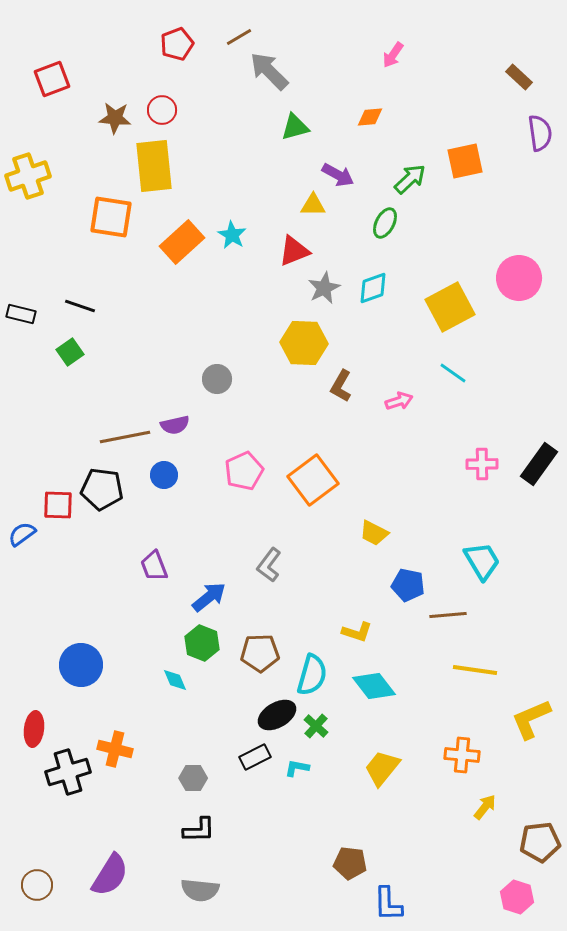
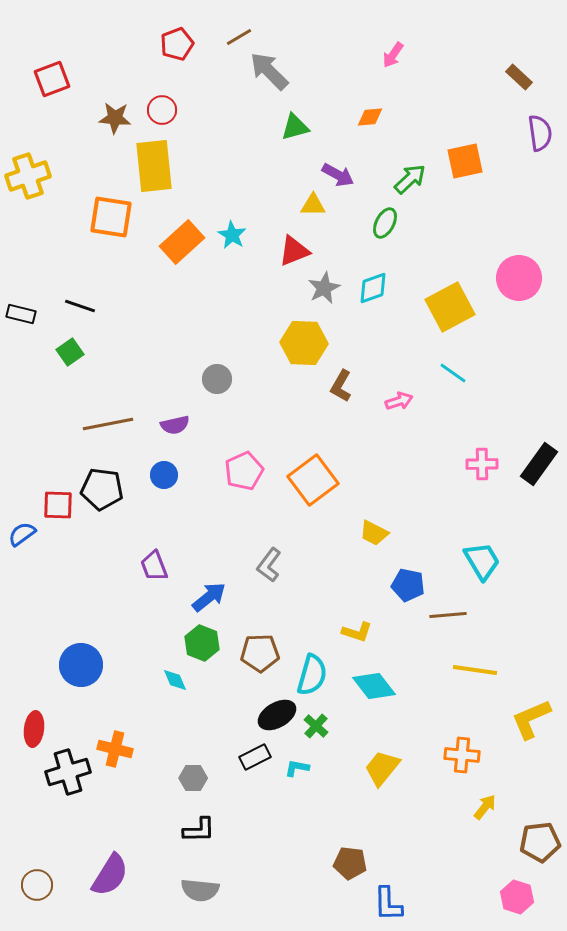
brown line at (125, 437): moved 17 px left, 13 px up
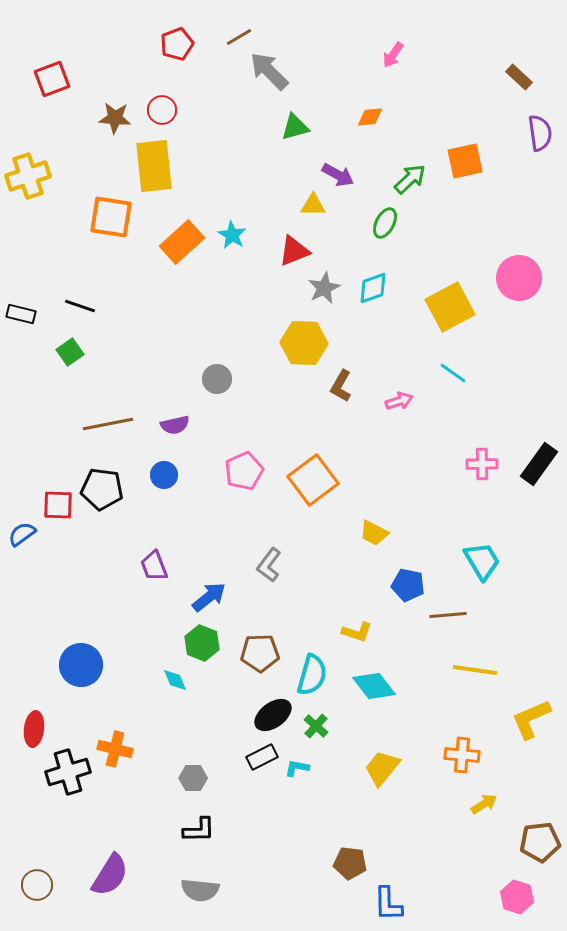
black ellipse at (277, 715): moved 4 px left; rotated 6 degrees counterclockwise
black rectangle at (255, 757): moved 7 px right
yellow arrow at (485, 807): moved 1 px left, 3 px up; rotated 20 degrees clockwise
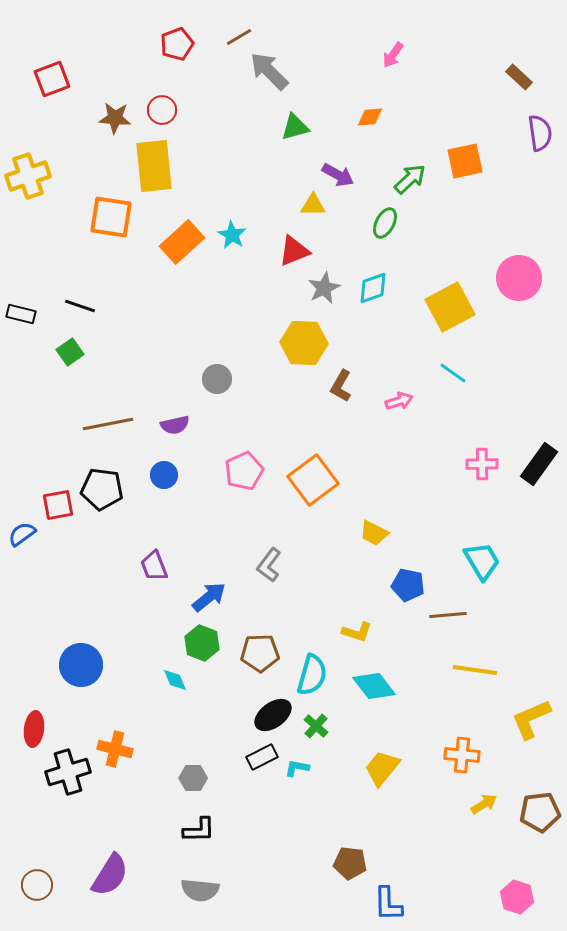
red square at (58, 505): rotated 12 degrees counterclockwise
brown pentagon at (540, 842): moved 30 px up
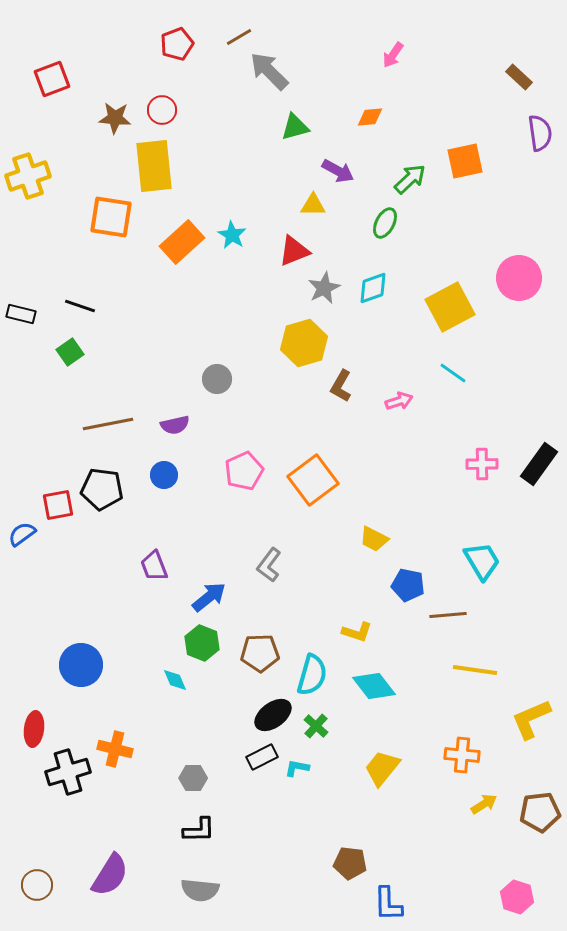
purple arrow at (338, 175): moved 4 px up
yellow hexagon at (304, 343): rotated 18 degrees counterclockwise
yellow trapezoid at (374, 533): moved 6 px down
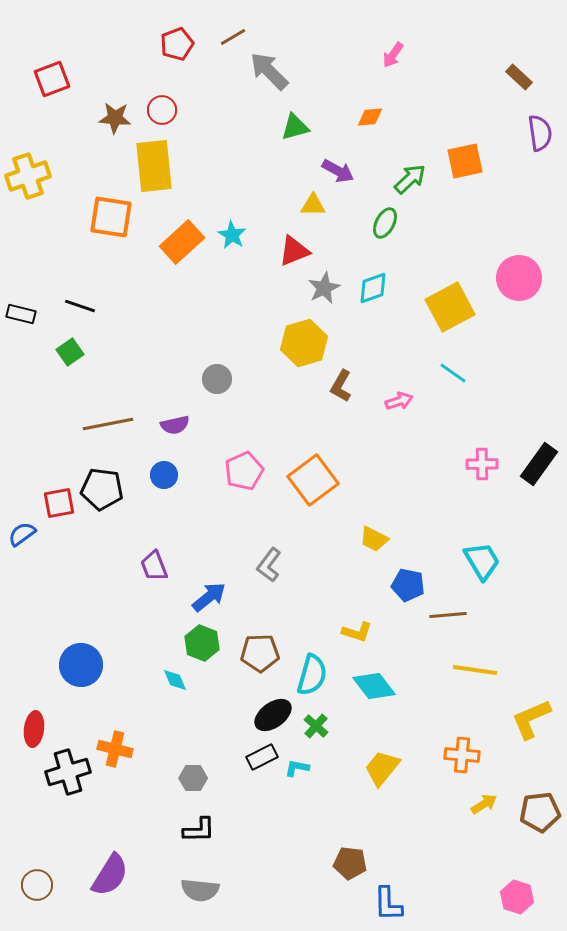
brown line at (239, 37): moved 6 px left
red square at (58, 505): moved 1 px right, 2 px up
